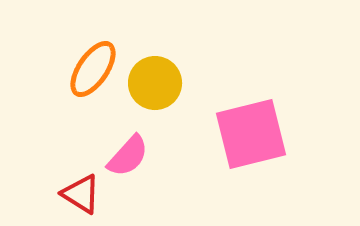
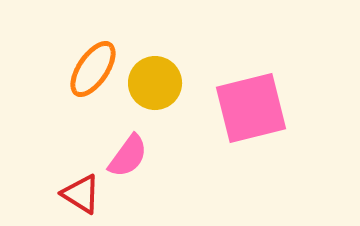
pink square: moved 26 px up
pink semicircle: rotated 6 degrees counterclockwise
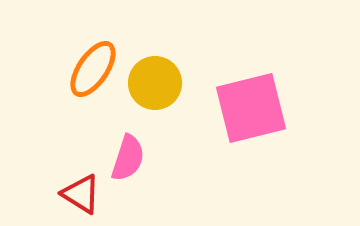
pink semicircle: moved 2 px down; rotated 18 degrees counterclockwise
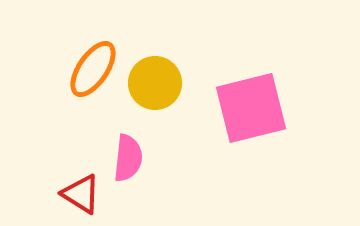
pink semicircle: rotated 12 degrees counterclockwise
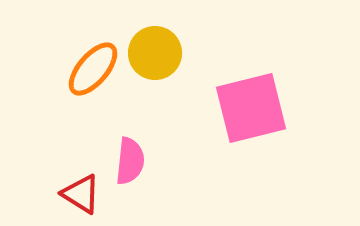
orange ellipse: rotated 6 degrees clockwise
yellow circle: moved 30 px up
pink semicircle: moved 2 px right, 3 px down
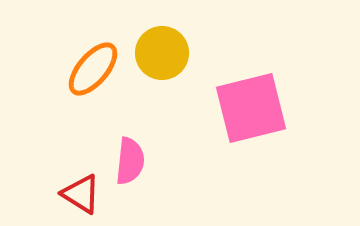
yellow circle: moved 7 px right
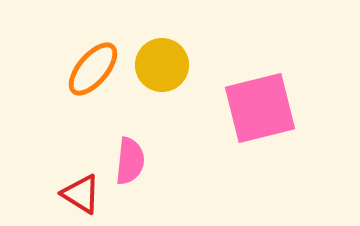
yellow circle: moved 12 px down
pink square: moved 9 px right
